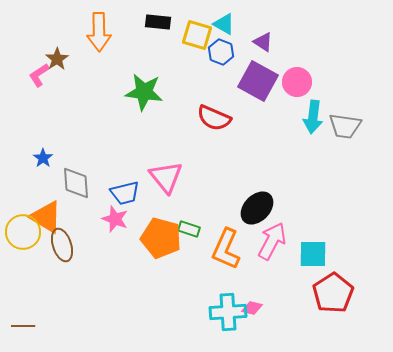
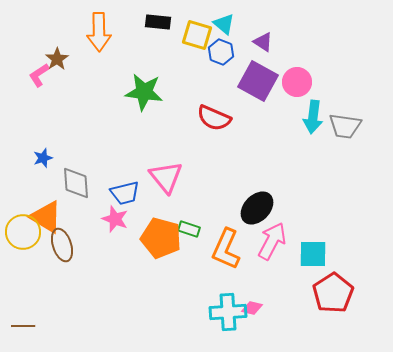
cyan triangle: rotated 10 degrees clockwise
blue star: rotated 18 degrees clockwise
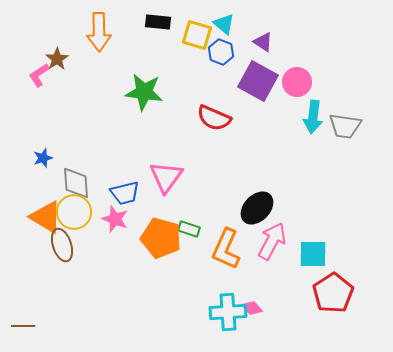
pink triangle: rotated 15 degrees clockwise
yellow circle: moved 51 px right, 20 px up
pink diamond: rotated 35 degrees clockwise
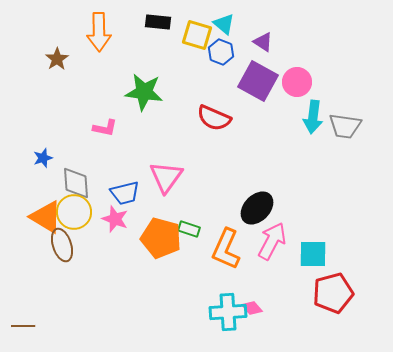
pink L-shape: moved 66 px right, 53 px down; rotated 135 degrees counterclockwise
red pentagon: rotated 18 degrees clockwise
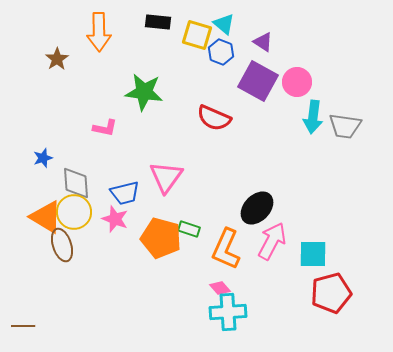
red pentagon: moved 2 px left
pink diamond: moved 32 px left, 20 px up
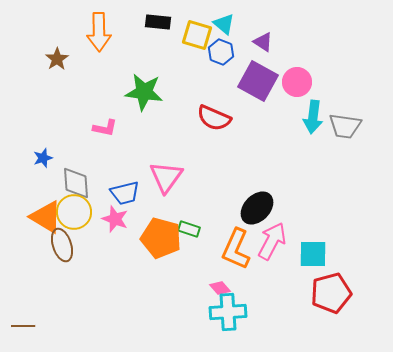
orange L-shape: moved 10 px right
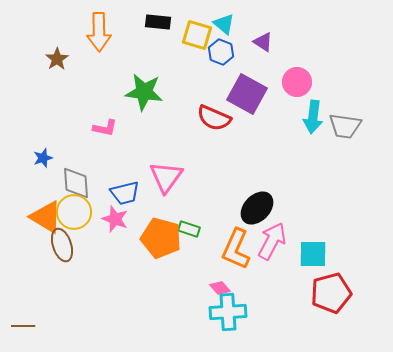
purple square: moved 11 px left, 13 px down
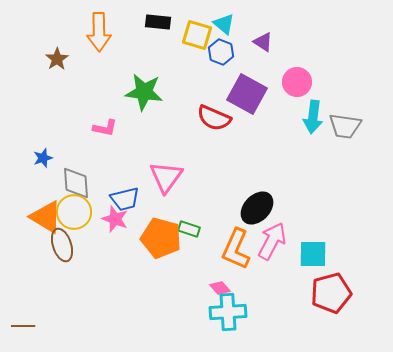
blue trapezoid: moved 6 px down
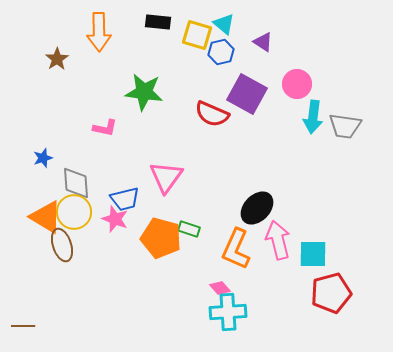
blue hexagon: rotated 25 degrees clockwise
pink circle: moved 2 px down
red semicircle: moved 2 px left, 4 px up
pink arrow: moved 6 px right, 1 px up; rotated 42 degrees counterclockwise
